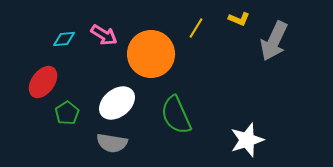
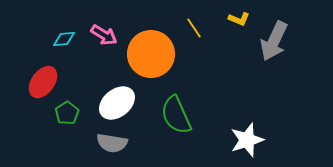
yellow line: moved 2 px left; rotated 65 degrees counterclockwise
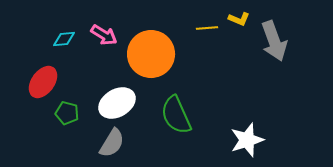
yellow line: moved 13 px right; rotated 60 degrees counterclockwise
gray arrow: rotated 45 degrees counterclockwise
white ellipse: rotated 9 degrees clockwise
green pentagon: rotated 25 degrees counterclockwise
gray semicircle: rotated 68 degrees counterclockwise
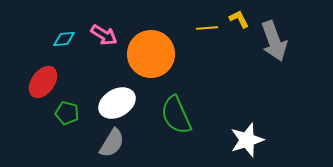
yellow L-shape: rotated 140 degrees counterclockwise
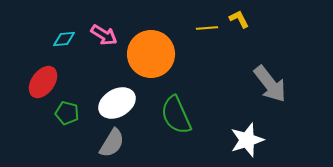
gray arrow: moved 4 px left, 43 px down; rotated 18 degrees counterclockwise
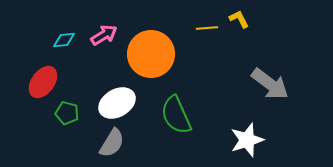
pink arrow: rotated 64 degrees counterclockwise
cyan diamond: moved 1 px down
gray arrow: rotated 15 degrees counterclockwise
